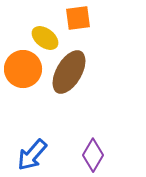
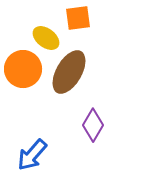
yellow ellipse: moved 1 px right
purple diamond: moved 30 px up
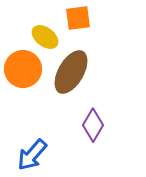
yellow ellipse: moved 1 px left, 1 px up
brown ellipse: moved 2 px right
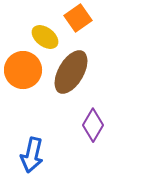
orange square: rotated 28 degrees counterclockwise
orange circle: moved 1 px down
blue arrow: rotated 28 degrees counterclockwise
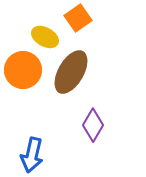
yellow ellipse: rotated 8 degrees counterclockwise
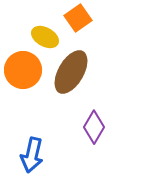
purple diamond: moved 1 px right, 2 px down
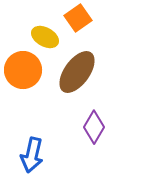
brown ellipse: moved 6 px right; rotated 6 degrees clockwise
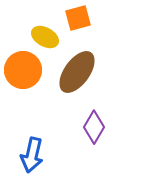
orange square: rotated 20 degrees clockwise
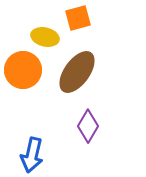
yellow ellipse: rotated 16 degrees counterclockwise
purple diamond: moved 6 px left, 1 px up
